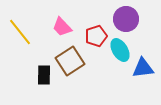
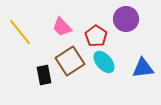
red pentagon: rotated 20 degrees counterclockwise
cyan ellipse: moved 16 px left, 12 px down; rotated 10 degrees counterclockwise
black rectangle: rotated 12 degrees counterclockwise
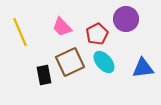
yellow line: rotated 16 degrees clockwise
red pentagon: moved 1 px right, 2 px up; rotated 10 degrees clockwise
brown square: moved 1 px down; rotated 8 degrees clockwise
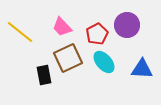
purple circle: moved 1 px right, 6 px down
yellow line: rotated 28 degrees counterclockwise
brown square: moved 2 px left, 4 px up
blue triangle: moved 1 px left, 1 px down; rotated 10 degrees clockwise
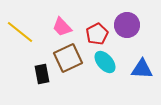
cyan ellipse: moved 1 px right
black rectangle: moved 2 px left, 1 px up
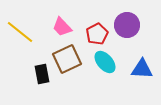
brown square: moved 1 px left, 1 px down
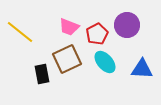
pink trapezoid: moved 7 px right; rotated 25 degrees counterclockwise
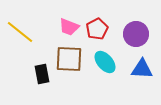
purple circle: moved 9 px right, 9 px down
red pentagon: moved 5 px up
brown square: moved 2 px right; rotated 28 degrees clockwise
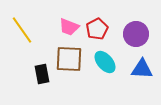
yellow line: moved 2 px right, 2 px up; rotated 16 degrees clockwise
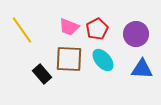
cyan ellipse: moved 2 px left, 2 px up
black rectangle: rotated 30 degrees counterclockwise
